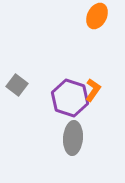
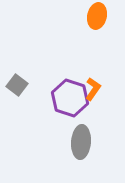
orange ellipse: rotated 15 degrees counterclockwise
orange L-shape: moved 1 px up
gray ellipse: moved 8 px right, 4 px down
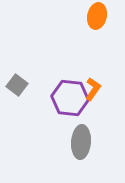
purple hexagon: rotated 12 degrees counterclockwise
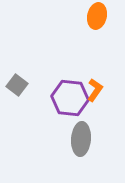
orange L-shape: moved 2 px right, 1 px down
gray ellipse: moved 3 px up
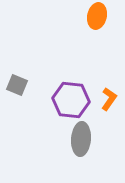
gray square: rotated 15 degrees counterclockwise
orange L-shape: moved 14 px right, 9 px down
purple hexagon: moved 1 px right, 2 px down
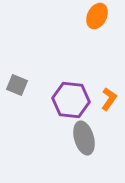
orange ellipse: rotated 15 degrees clockwise
gray ellipse: moved 3 px right, 1 px up; rotated 20 degrees counterclockwise
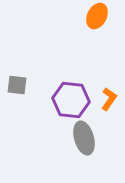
gray square: rotated 15 degrees counterclockwise
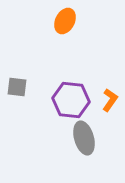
orange ellipse: moved 32 px left, 5 px down
gray square: moved 2 px down
orange L-shape: moved 1 px right, 1 px down
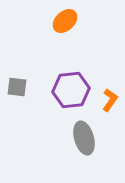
orange ellipse: rotated 20 degrees clockwise
purple hexagon: moved 10 px up; rotated 12 degrees counterclockwise
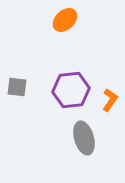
orange ellipse: moved 1 px up
